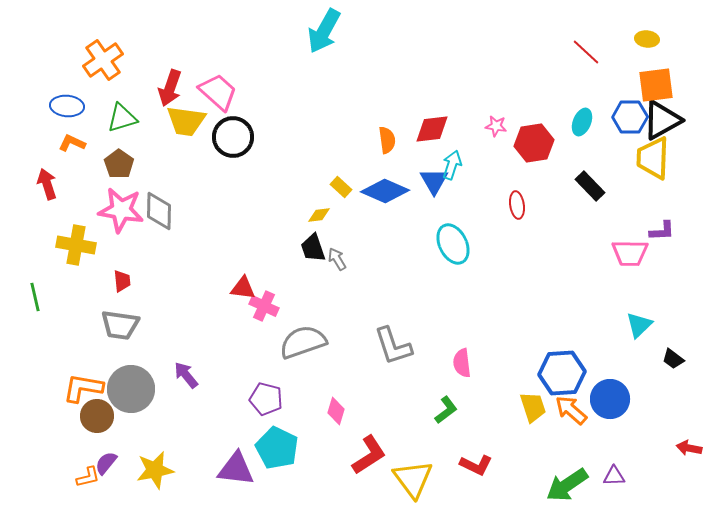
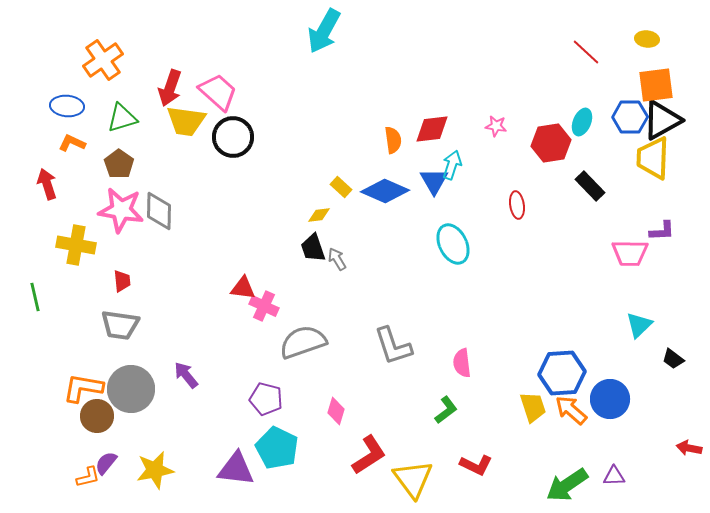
orange semicircle at (387, 140): moved 6 px right
red hexagon at (534, 143): moved 17 px right
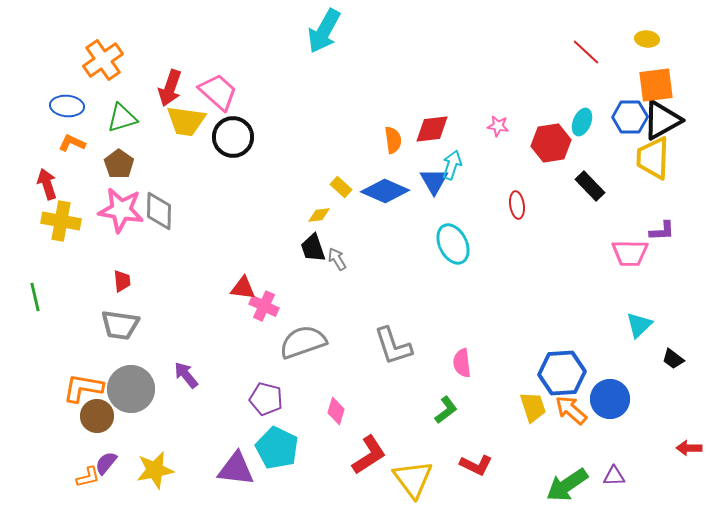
pink star at (496, 126): moved 2 px right
yellow cross at (76, 245): moved 15 px left, 24 px up
red arrow at (689, 448): rotated 10 degrees counterclockwise
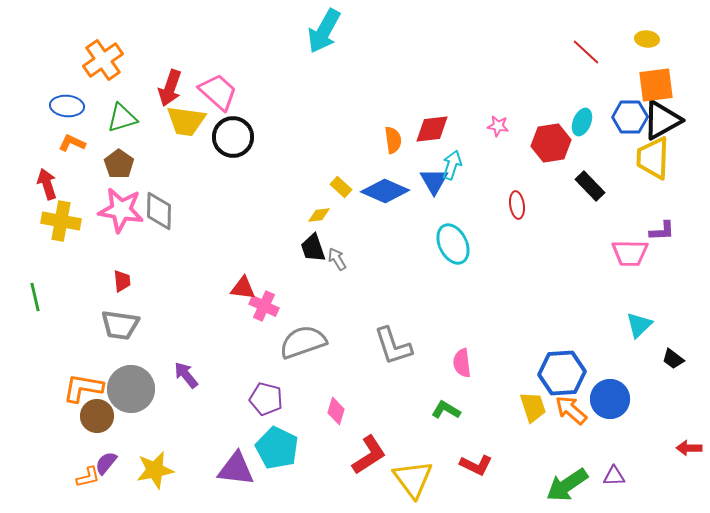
green L-shape at (446, 410): rotated 112 degrees counterclockwise
